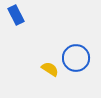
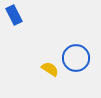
blue rectangle: moved 2 px left
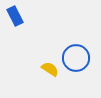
blue rectangle: moved 1 px right, 1 px down
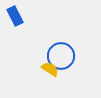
blue circle: moved 15 px left, 2 px up
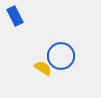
yellow semicircle: moved 7 px left, 1 px up
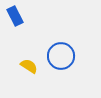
yellow semicircle: moved 14 px left, 2 px up
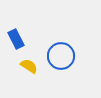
blue rectangle: moved 1 px right, 23 px down
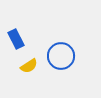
yellow semicircle: rotated 114 degrees clockwise
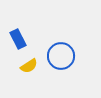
blue rectangle: moved 2 px right
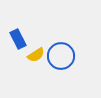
yellow semicircle: moved 7 px right, 11 px up
